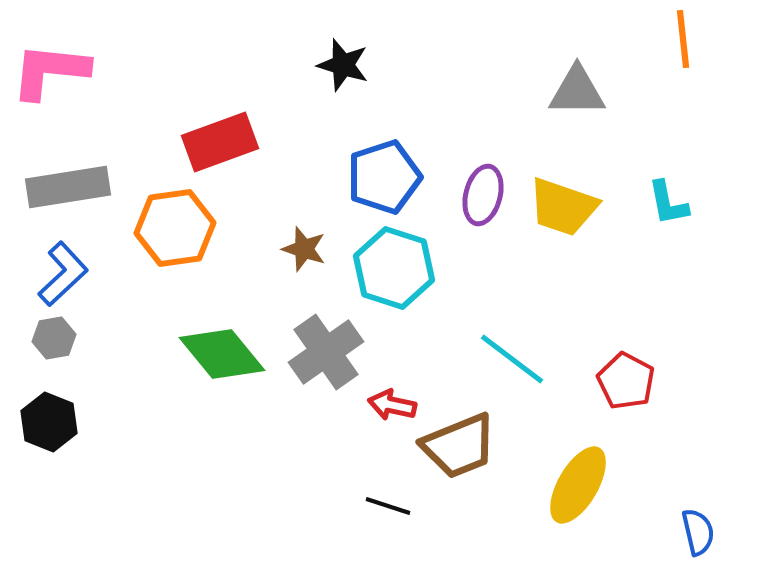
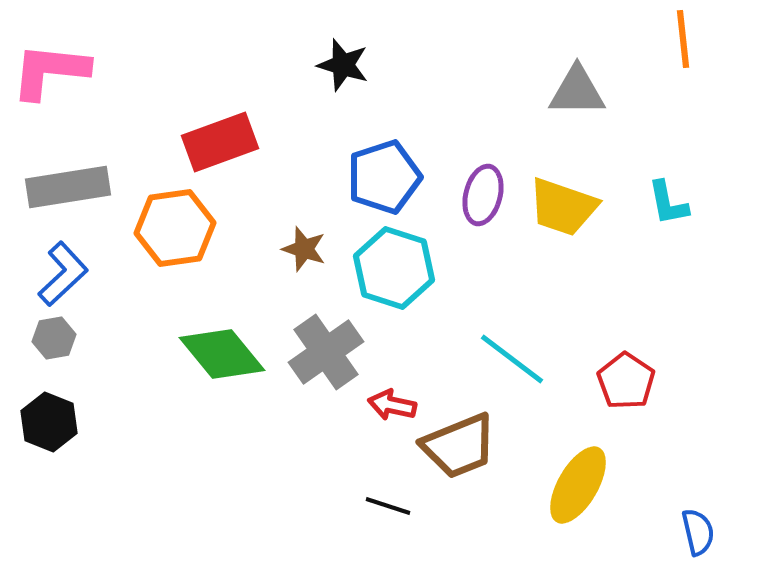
red pentagon: rotated 6 degrees clockwise
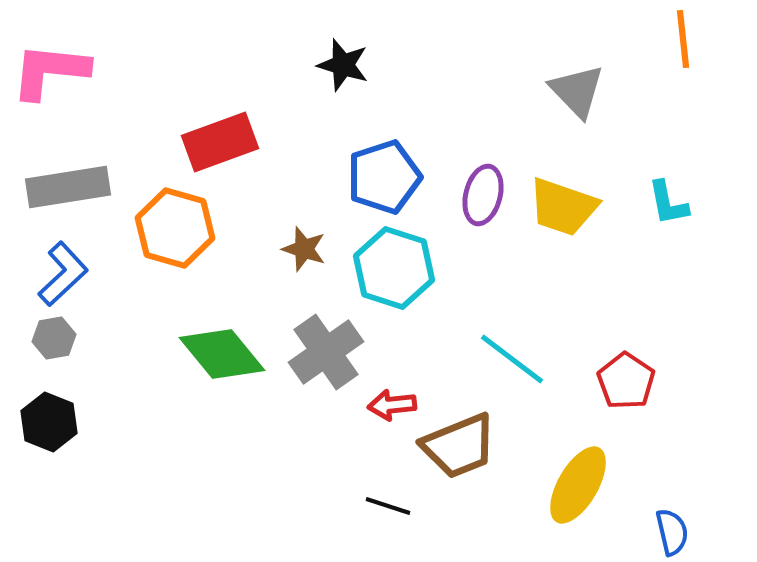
gray triangle: rotated 46 degrees clockwise
orange hexagon: rotated 24 degrees clockwise
red arrow: rotated 18 degrees counterclockwise
blue semicircle: moved 26 px left
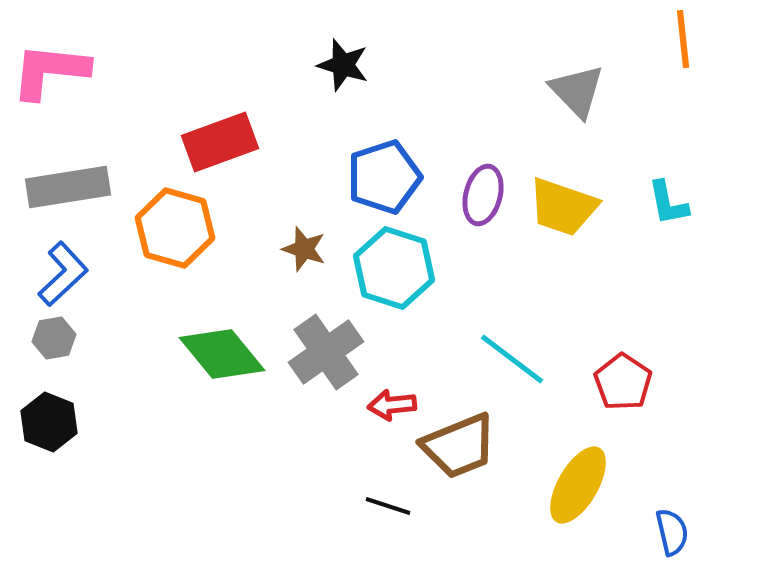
red pentagon: moved 3 px left, 1 px down
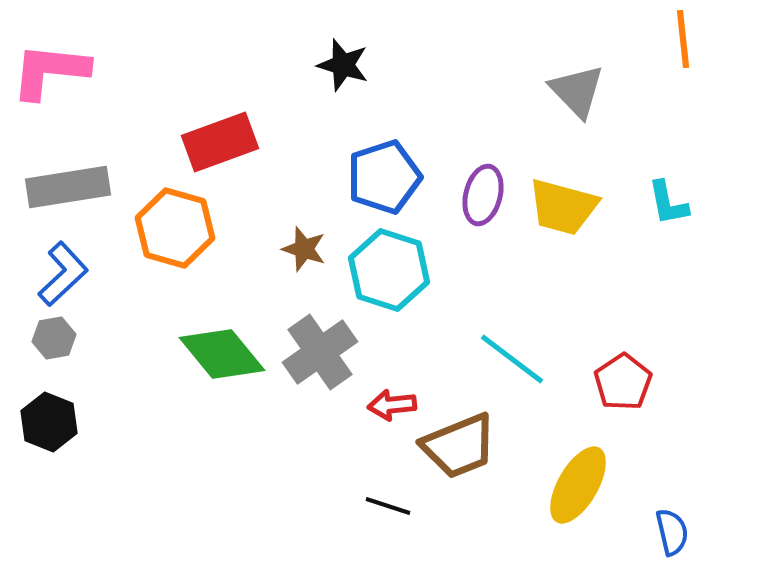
yellow trapezoid: rotated 4 degrees counterclockwise
cyan hexagon: moved 5 px left, 2 px down
gray cross: moved 6 px left
red pentagon: rotated 4 degrees clockwise
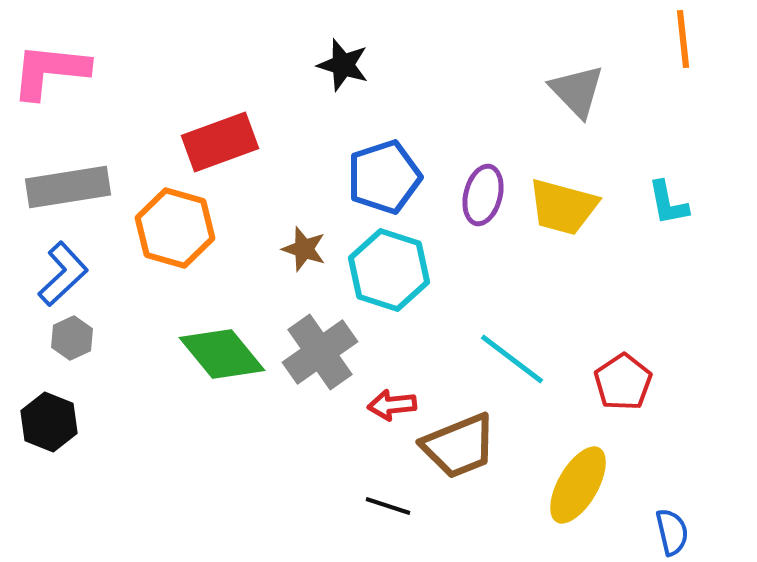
gray hexagon: moved 18 px right; rotated 15 degrees counterclockwise
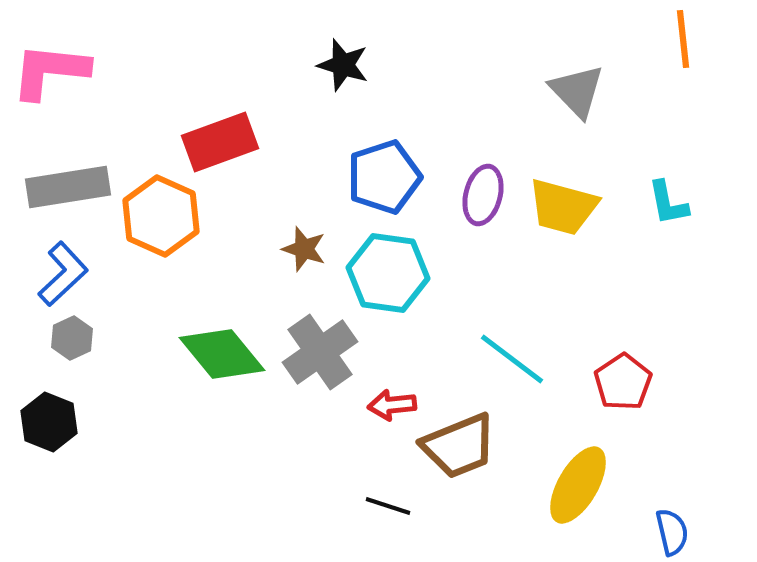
orange hexagon: moved 14 px left, 12 px up; rotated 8 degrees clockwise
cyan hexagon: moved 1 px left, 3 px down; rotated 10 degrees counterclockwise
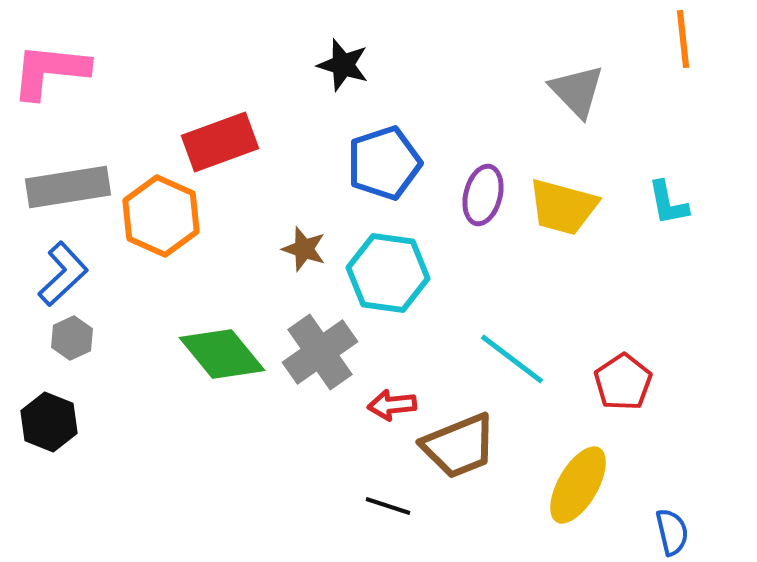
blue pentagon: moved 14 px up
